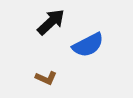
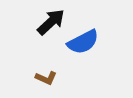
blue semicircle: moved 5 px left, 3 px up
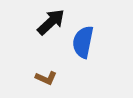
blue semicircle: rotated 128 degrees clockwise
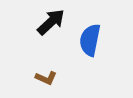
blue semicircle: moved 7 px right, 2 px up
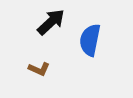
brown L-shape: moved 7 px left, 9 px up
